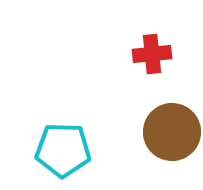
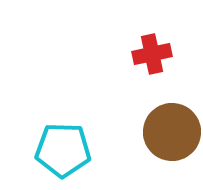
red cross: rotated 6 degrees counterclockwise
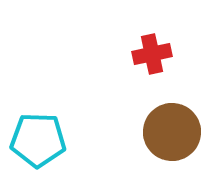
cyan pentagon: moved 25 px left, 10 px up
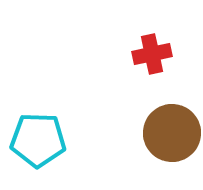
brown circle: moved 1 px down
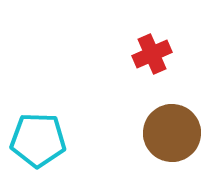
red cross: rotated 12 degrees counterclockwise
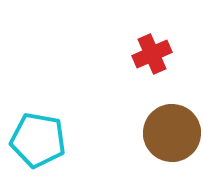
cyan pentagon: rotated 8 degrees clockwise
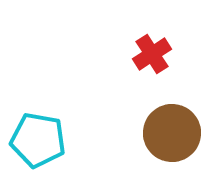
red cross: rotated 9 degrees counterclockwise
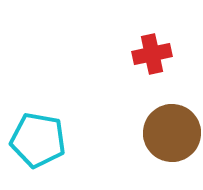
red cross: rotated 21 degrees clockwise
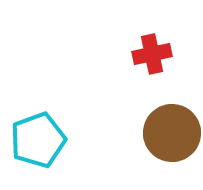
cyan pentagon: rotated 30 degrees counterclockwise
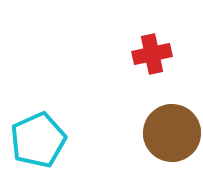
cyan pentagon: rotated 4 degrees counterclockwise
